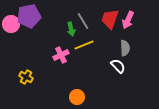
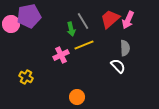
red trapezoid: rotated 30 degrees clockwise
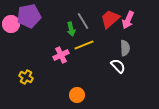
orange circle: moved 2 px up
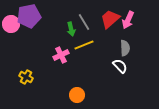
gray line: moved 1 px right, 1 px down
white semicircle: moved 2 px right
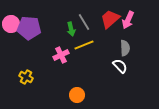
purple pentagon: moved 12 px down; rotated 15 degrees clockwise
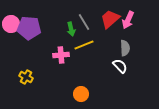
pink cross: rotated 21 degrees clockwise
orange circle: moved 4 px right, 1 px up
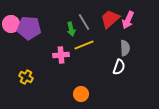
white semicircle: moved 1 px left, 1 px down; rotated 63 degrees clockwise
